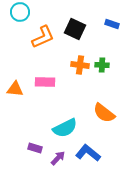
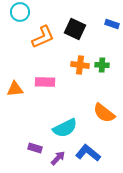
orange triangle: rotated 12 degrees counterclockwise
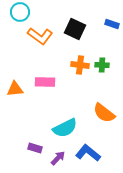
orange L-shape: moved 3 px left, 1 px up; rotated 60 degrees clockwise
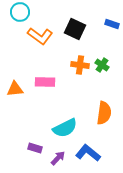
green cross: rotated 32 degrees clockwise
orange semicircle: rotated 120 degrees counterclockwise
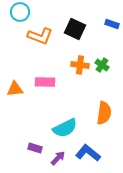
orange L-shape: rotated 15 degrees counterclockwise
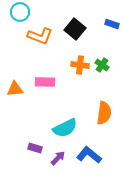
black square: rotated 15 degrees clockwise
blue L-shape: moved 1 px right, 2 px down
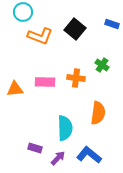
cyan circle: moved 3 px right
orange cross: moved 4 px left, 13 px down
orange semicircle: moved 6 px left
cyan semicircle: rotated 65 degrees counterclockwise
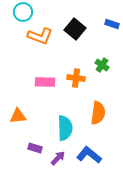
orange triangle: moved 3 px right, 27 px down
